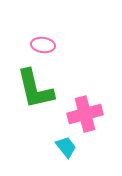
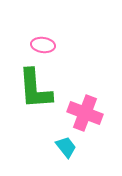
green L-shape: rotated 9 degrees clockwise
pink cross: moved 1 px up; rotated 36 degrees clockwise
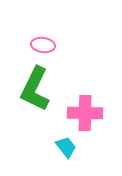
green L-shape: rotated 30 degrees clockwise
pink cross: rotated 20 degrees counterclockwise
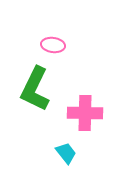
pink ellipse: moved 10 px right
cyan trapezoid: moved 6 px down
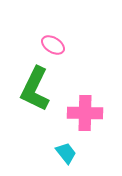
pink ellipse: rotated 25 degrees clockwise
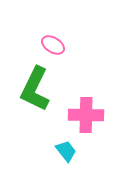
pink cross: moved 1 px right, 2 px down
cyan trapezoid: moved 2 px up
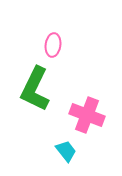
pink ellipse: rotated 65 degrees clockwise
pink cross: moved 1 px right; rotated 20 degrees clockwise
